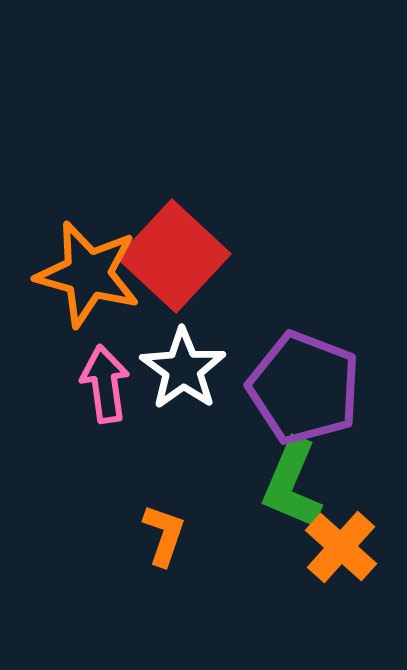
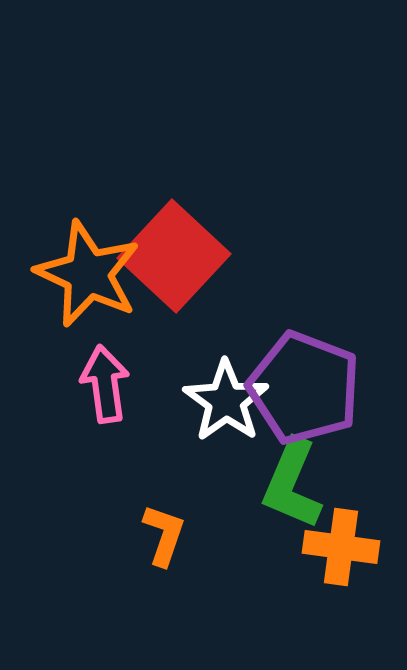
orange star: rotated 10 degrees clockwise
white star: moved 43 px right, 32 px down
orange cross: rotated 34 degrees counterclockwise
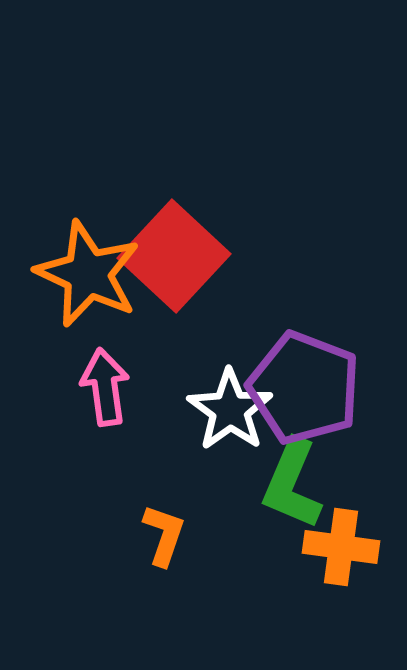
pink arrow: moved 3 px down
white star: moved 4 px right, 9 px down
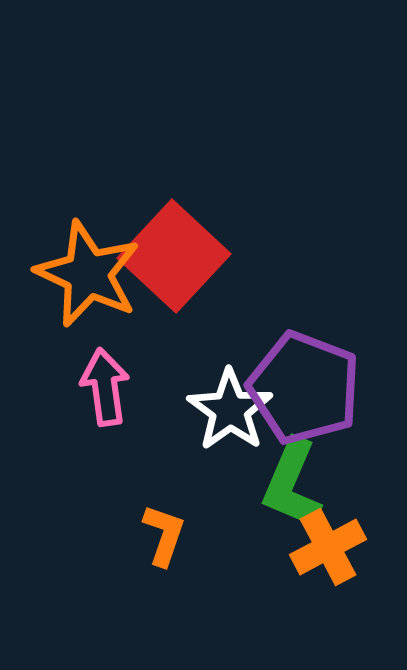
orange cross: moved 13 px left; rotated 36 degrees counterclockwise
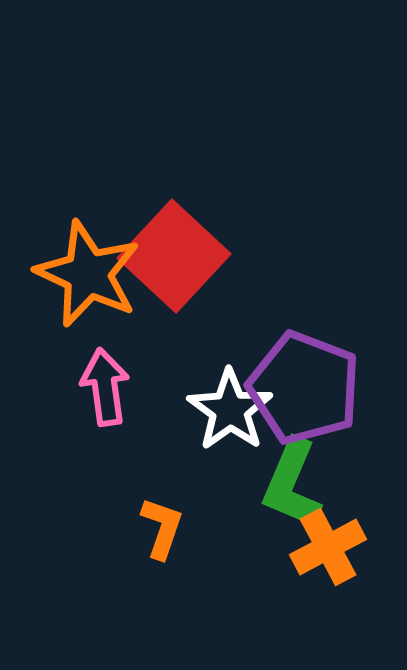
orange L-shape: moved 2 px left, 7 px up
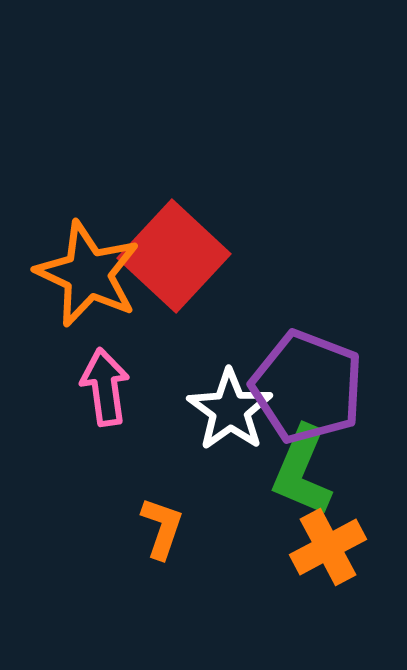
purple pentagon: moved 3 px right, 1 px up
green L-shape: moved 10 px right, 13 px up
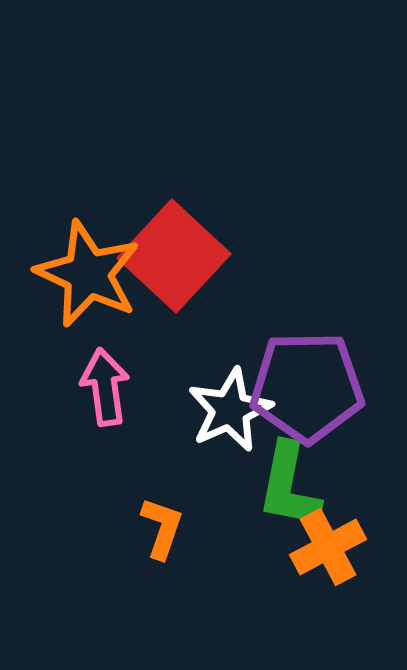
purple pentagon: rotated 22 degrees counterclockwise
white star: rotated 12 degrees clockwise
green L-shape: moved 13 px left, 15 px down; rotated 12 degrees counterclockwise
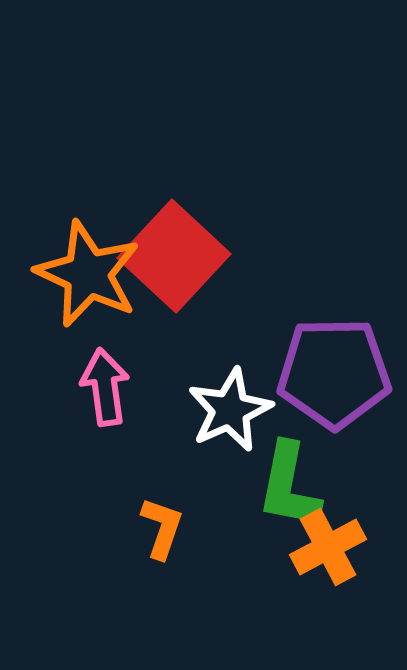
purple pentagon: moved 27 px right, 14 px up
